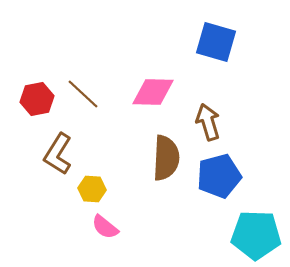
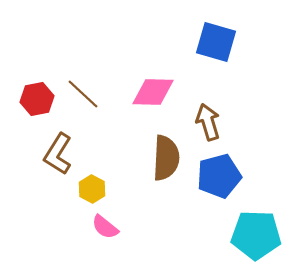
yellow hexagon: rotated 24 degrees clockwise
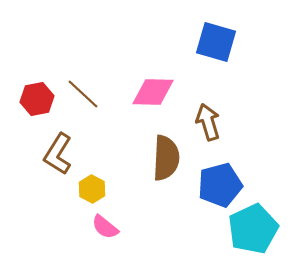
blue pentagon: moved 1 px right, 9 px down
cyan pentagon: moved 3 px left, 6 px up; rotated 27 degrees counterclockwise
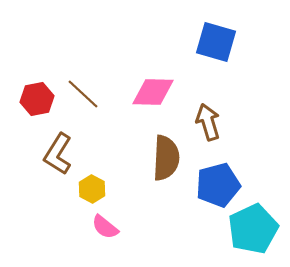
blue pentagon: moved 2 px left
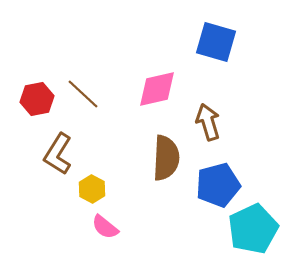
pink diamond: moved 4 px right, 3 px up; rotated 15 degrees counterclockwise
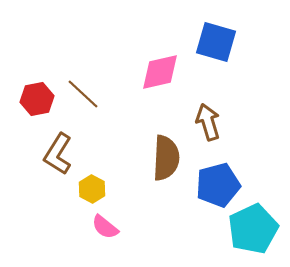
pink diamond: moved 3 px right, 17 px up
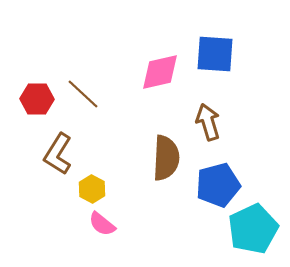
blue square: moved 1 px left, 12 px down; rotated 12 degrees counterclockwise
red hexagon: rotated 12 degrees clockwise
pink semicircle: moved 3 px left, 3 px up
